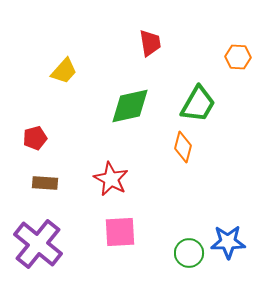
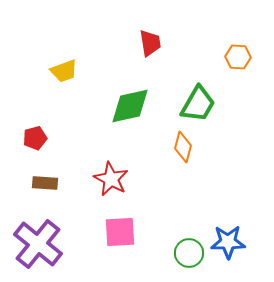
yellow trapezoid: rotated 28 degrees clockwise
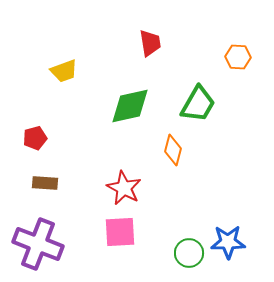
orange diamond: moved 10 px left, 3 px down
red star: moved 13 px right, 9 px down
purple cross: rotated 18 degrees counterclockwise
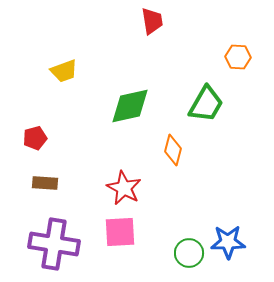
red trapezoid: moved 2 px right, 22 px up
green trapezoid: moved 8 px right
purple cross: moved 16 px right; rotated 12 degrees counterclockwise
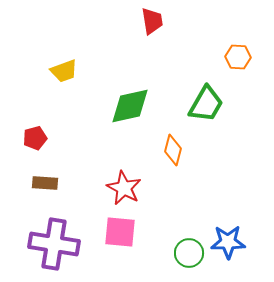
pink square: rotated 8 degrees clockwise
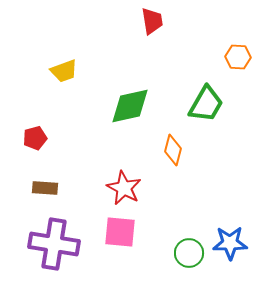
brown rectangle: moved 5 px down
blue star: moved 2 px right, 1 px down
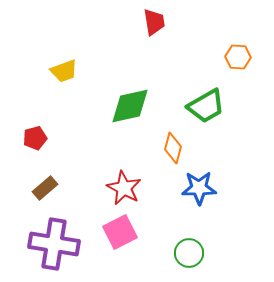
red trapezoid: moved 2 px right, 1 px down
green trapezoid: moved 2 px down; rotated 30 degrees clockwise
orange diamond: moved 2 px up
brown rectangle: rotated 45 degrees counterclockwise
pink square: rotated 32 degrees counterclockwise
blue star: moved 31 px left, 55 px up
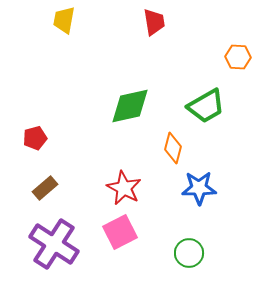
yellow trapezoid: moved 51 px up; rotated 120 degrees clockwise
purple cross: rotated 24 degrees clockwise
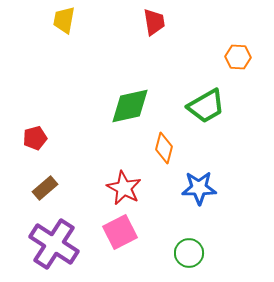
orange diamond: moved 9 px left
